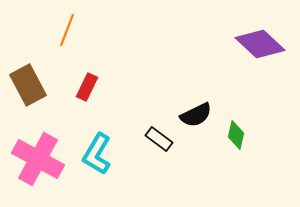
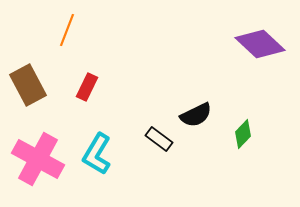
green diamond: moved 7 px right, 1 px up; rotated 32 degrees clockwise
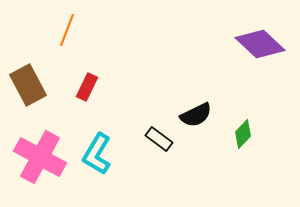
pink cross: moved 2 px right, 2 px up
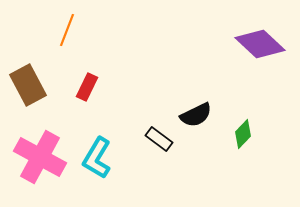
cyan L-shape: moved 4 px down
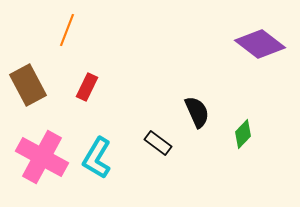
purple diamond: rotated 6 degrees counterclockwise
black semicircle: moved 1 px right, 3 px up; rotated 88 degrees counterclockwise
black rectangle: moved 1 px left, 4 px down
pink cross: moved 2 px right
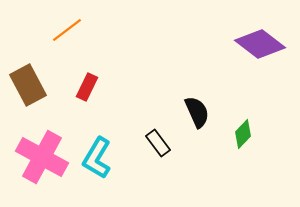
orange line: rotated 32 degrees clockwise
black rectangle: rotated 16 degrees clockwise
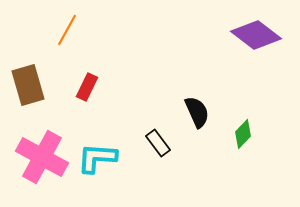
orange line: rotated 24 degrees counterclockwise
purple diamond: moved 4 px left, 9 px up
brown rectangle: rotated 12 degrees clockwise
cyan L-shape: rotated 63 degrees clockwise
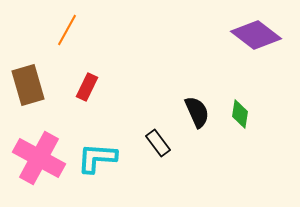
green diamond: moved 3 px left, 20 px up; rotated 36 degrees counterclockwise
pink cross: moved 3 px left, 1 px down
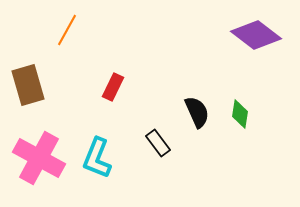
red rectangle: moved 26 px right
cyan L-shape: rotated 72 degrees counterclockwise
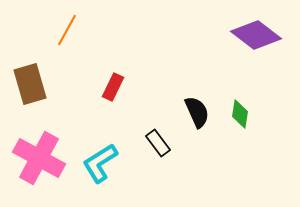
brown rectangle: moved 2 px right, 1 px up
cyan L-shape: moved 3 px right, 5 px down; rotated 36 degrees clockwise
